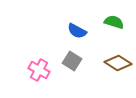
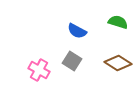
green semicircle: moved 4 px right
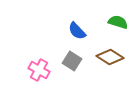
blue semicircle: rotated 18 degrees clockwise
brown diamond: moved 8 px left, 6 px up
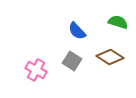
pink cross: moved 3 px left
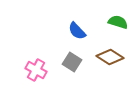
gray square: moved 1 px down
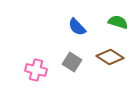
blue semicircle: moved 4 px up
pink cross: rotated 15 degrees counterclockwise
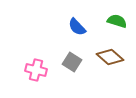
green semicircle: moved 1 px left, 1 px up
brown diamond: rotated 8 degrees clockwise
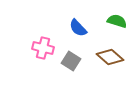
blue semicircle: moved 1 px right, 1 px down
gray square: moved 1 px left, 1 px up
pink cross: moved 7 px right, 22 px up
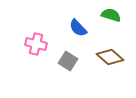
green semicircle: moved 6 px left, 6 px up
pink cross: moved 7 px left, 4 px up
gray square: moved 3 px left
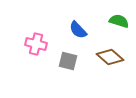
green semicircle: moved 8 px right, 6 px down
blue semicircle: moved 2 px down
gray square: rotated 18 degrees counterclockwise
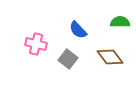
green semicircle: moved 1 px right, 1 px down; rotated 18 degrees counterclockwise
brown diamond: rotated 12 degrees clockwise
gray square: moved 2 px up; rotated 24 degrees clockwise
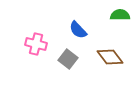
green semicircle: moved 7 px up
